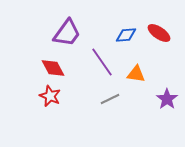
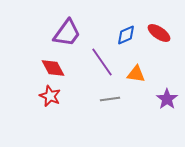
blue diamond: rotated 20 degrees counterclockwise
gray line: rotated 18 degrees clockwise
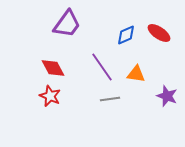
purple trapezoid: moved 9 px up
purple line: moved 5 px down
purple star: moved 3 px up; rotated 15 degrees counterclockwise
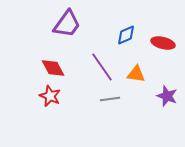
red ellipse: moved 4 px right, 10 px down; rotated 20 degrees counterclockwise
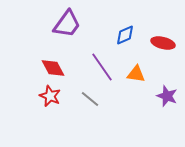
blue diamond: moved 1 px left
gray line: moved 20 px left; rotated 48 degrees clockwise
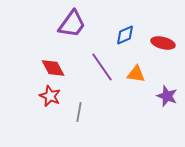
purple trapezoid: moved 5 px right
gray line: moved 11 px left, 13 px down; rotated 60 degrees clockwise
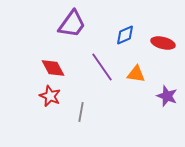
gray line: moved 2 px right
